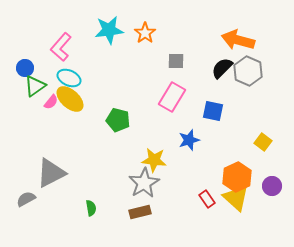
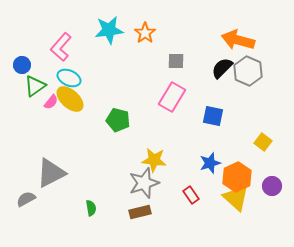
blue circle: moved 3 px left, 3 px up
blue square: moved 5 px down
blue star: moved 21 px right, 23 px down
gray star: rotated 12 degrees clockwise
red rectangle: moved 16 px left, 4 px up
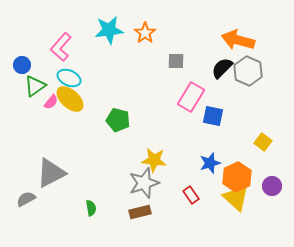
pink rectangle: moved 19 px right
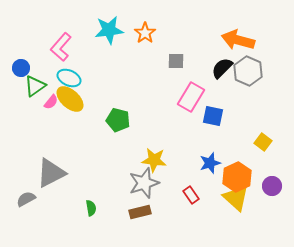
blue circle: moved 1 px left, 3 px down
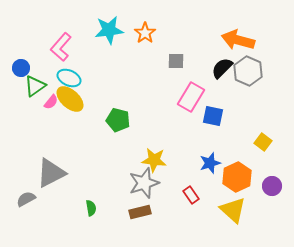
yellow triangle: moved 3 px left, 12 px down
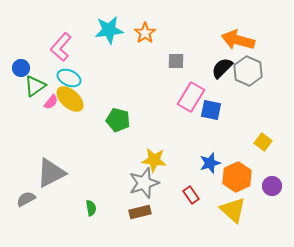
blue square: moved 2 px left, 6 px up
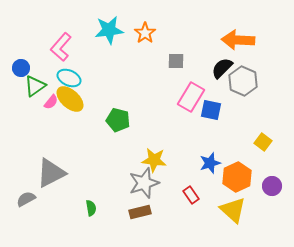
orange arrow: rotated 12 degrees counterclockwise
gray hexagon: moved 5 px left, 10 px down
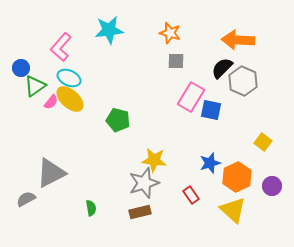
orange star: moved 25 px right; rotated 20 degrees counterclockwise
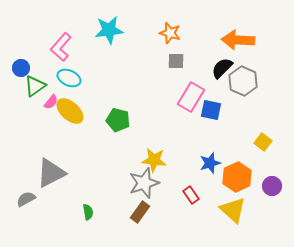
yellow ellipse: moved 12 px down
green semicircle: moved 3 px left, 4 px down
brown rectangle: rotated 40 degrees counterclockwise
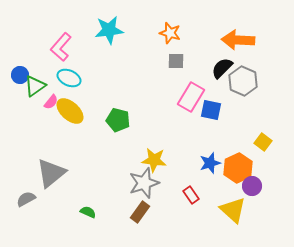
blue circle: moved 1 px left, 7 px down
gray triangle: rotated 12 degrees counterclockwise
orange hexagon: moved 1 px right, 9 px up
purple circle: moved 20 px left
green semicircle: rotated 56 degrees counterclockwise
